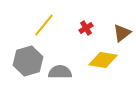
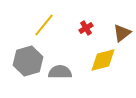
yellow diamond: rotated 24 degrees counterclockwise
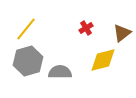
yellow line: moved 18 px left, 4 px down
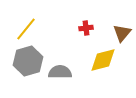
red cross: rotated 24 degrees clockwise
brown triangle: rotated 12 degrees counterclockwise
